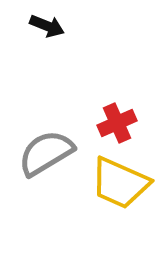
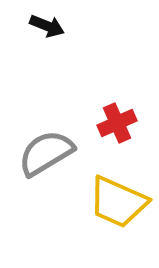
yellow trapezoid: moved 2 px left, 19 px down
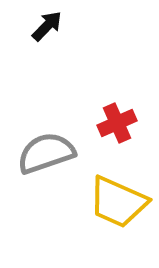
black arrow: rotated 68 degrees counterclockwise
gray semicircle: rotated 12 degrees clockwise
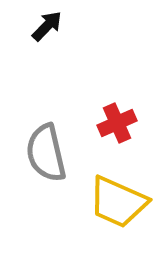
gray semicircle: rotated 84 degrees counterclockwise
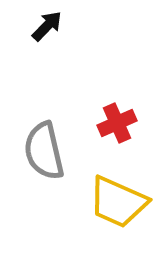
gray semicircle: moved 2 px left, 2 px up
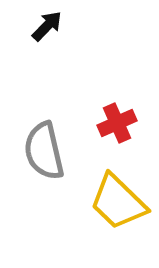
yellow trapezoid: rotated 20 degrees clockwise
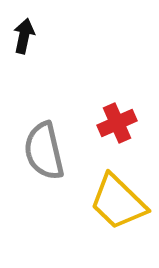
black arrow: moved 23 px left, 10 px down; rotated 32 degrees counterclockwise
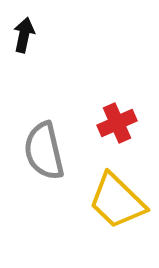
black arrow: moved 1 px up
yellow trapezoid: moved 1 px left, 1 px up
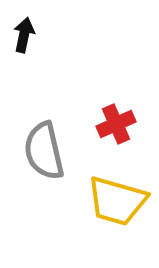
red cross: moved 1 px left, 1 px down
yellow trapezoid: rotated 28 degrees counterclockwise
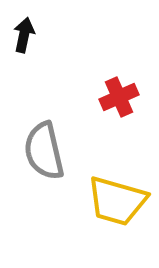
red cross: moved 3 px right, 27 px up
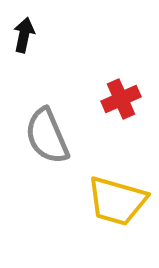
red cross: moved 2 px right, 2 px down
gray semicircle: moved 3 px right, 15 px up; rotated 10 degrees counterclockwise
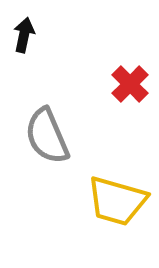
red cross: moved 9 px right, 15 px up; rotated 21 degrees counterclockwise
